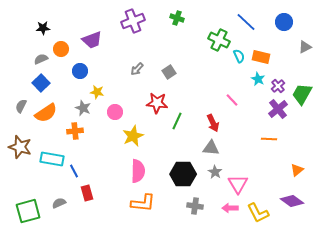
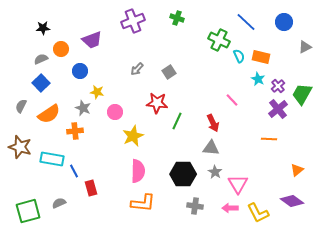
orange semicircle at (46, 113): moved 3 px right, 1 px down
red rectangle at (87, 193): moved 4 px right, 5 px up
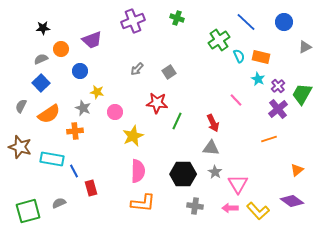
green cross at (219, 40): rotated 30 degrees clockwise
pink line at (232, 100): moved 4 px right
orange line at (269, 139): rotated 21 degrees counterclockwise
yellow L-shape at (258, 213): moved 2 px up; rotated 15 degrees counterclockwise
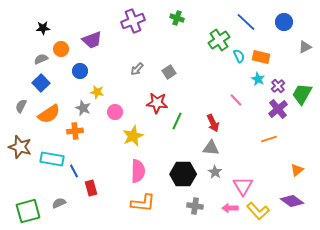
pink triangle at (238, 184): moved 5 px right, 2 px down
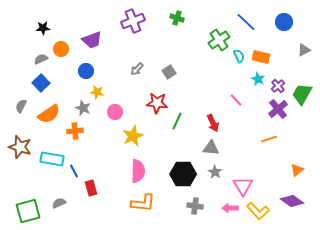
gray triangle at (305, 47): moved 1 px left, 3 px down
blue circle at (80, 71): moved 6 px right
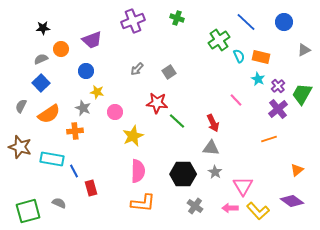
green line at (177, 121): rotated 72 degrees counterclockwise
gray semicircle at (59, 203): rotated 48 degrees clockwise
gray cross at (195, 206): rotated 28 degrees clockwise
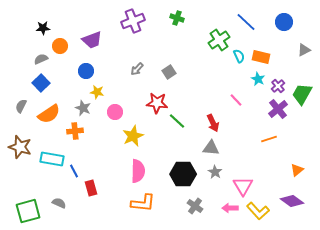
orange circle at (61, 49): moved 1 px left, 3 px up
